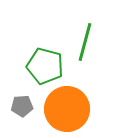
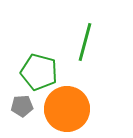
green pentagon: moved 6 px left, 6 px down
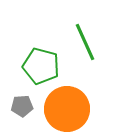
green line: rotated 39 degrees counterclockwise
green pentagon: moved 2 px right, 6 px up
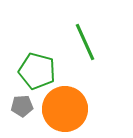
green pentagon: moved 4 px left, 5 px down
orange circle: moved 2 px left
